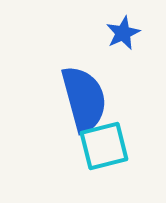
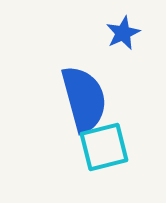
cyan square: moved 1 px down
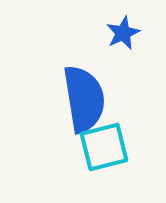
blue semicircle: rotated 6 degrees clockwise
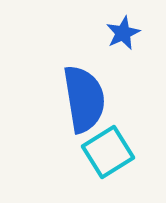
cyan square: moved 4 px right, 5 px down; rotated 18 degrees counterclockwise
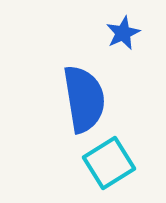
cyan square: moved 1 px right, 11 px down
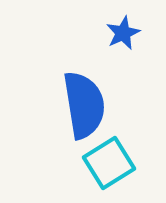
blue semicircle: moved 6 px down
